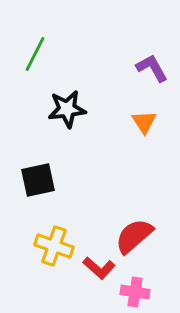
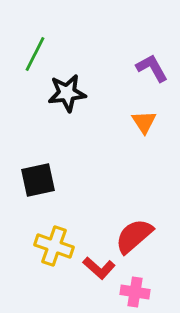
black star: moved 16 px up
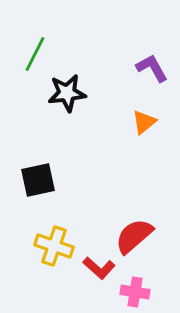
orange triangle: rotated 24 degrees clockwise
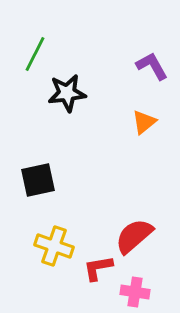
purple L-shape: moved 2 px up
red L-shape: moved 1 px left; rotated 128 degrees clockwise
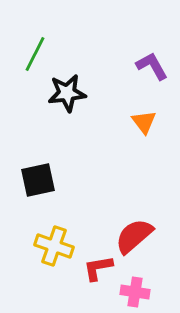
orange triangle: rotated 28 degrees counterclockwise
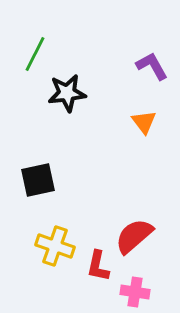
yellow cross: moved 1 px right
red L-shape: moved 2 px up; rotated 68 degrees counterclockwise
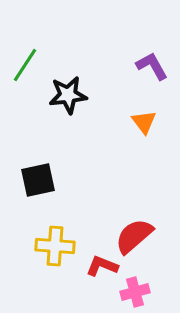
green line: moved 10 px left, 11 px down; rotated 6 degrees clockwise
black star: moved 1 px right, 2 px down
yellow cross: rotated 15 degrees counterclockwise
red L-shape: moved 4 px right; rotated 100 degrees clockwise
pink cross: rotated 24 degrees counterclockwise
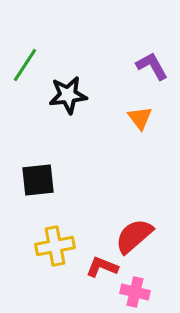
orange triangle: moved 4 px left, 4 px up
black square: rotated 6 degrees clockwise
yellow cross: rotated 15 degrees counterclockwise
red L-shape: moved 1 px down
pink cross: rotated 28 degrees clockwise
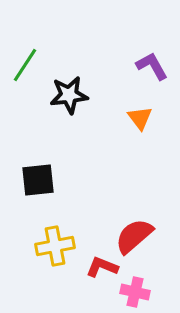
black star: moved 1 px right
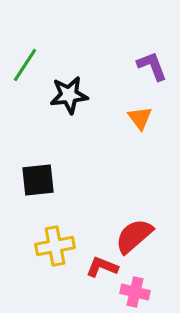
purple L-shape: rotated 8 degrees clockwise
